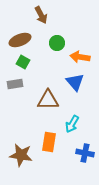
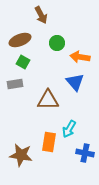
cyan arrow: moved 3 px left, 5 px down
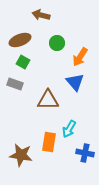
brown arrow: rotated 132 degrees clockwise
orange arrow: rotated 66 degrees counterclockwise
gray rectangle: rotated 28 degrees clockwise
